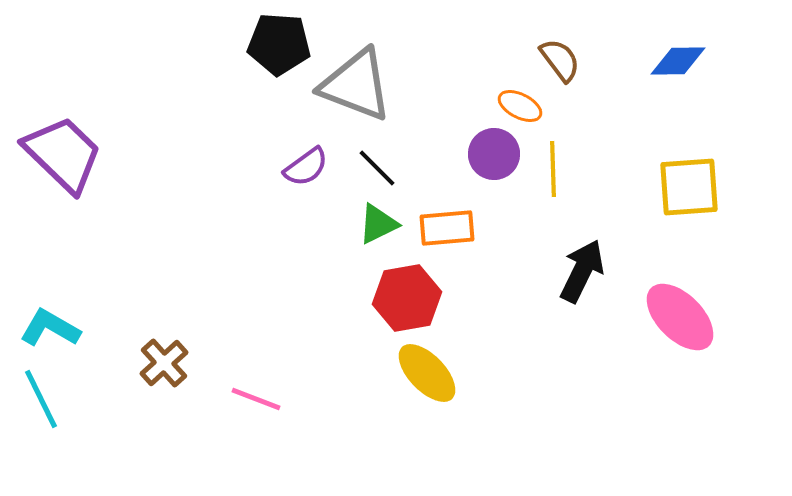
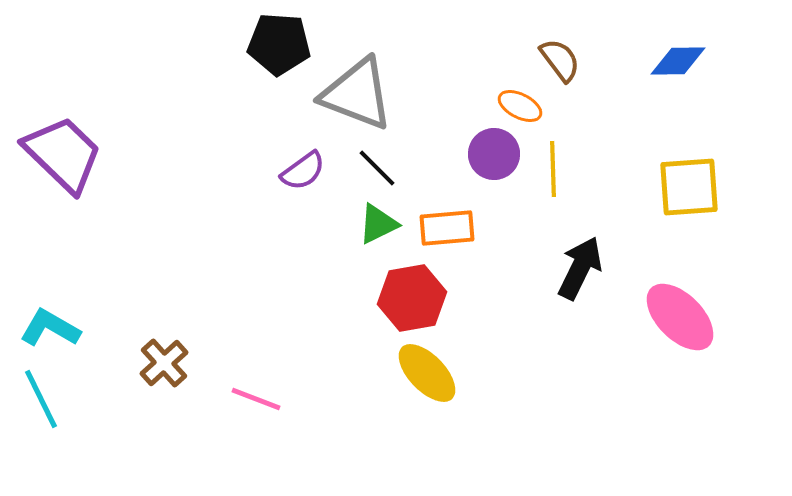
gray triangle: moved 1 px right, 9 px down
purple semicircle: moved 3 px left, 4 px down
black arrow: moved 2 px left, 3 px up
red hexagon: moved 5 px right
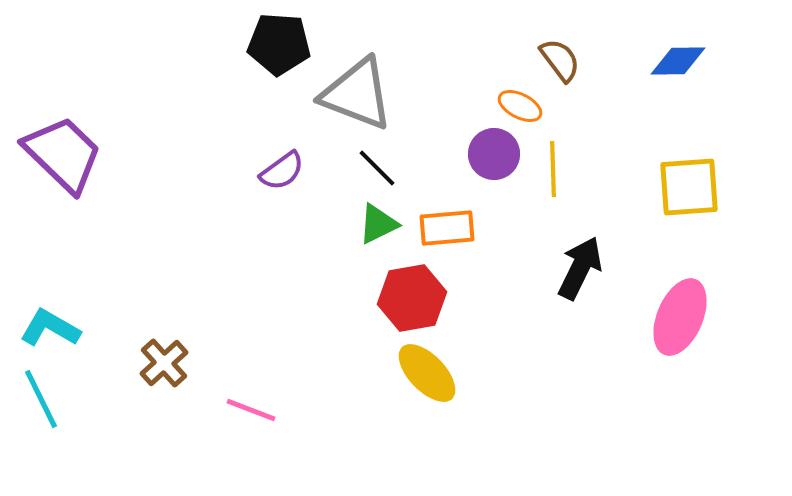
purple semicircle: moved 21 px left
pink ellipse: rotated 68 degrees clockwise
pink line: moved 5 px left, 11 px down
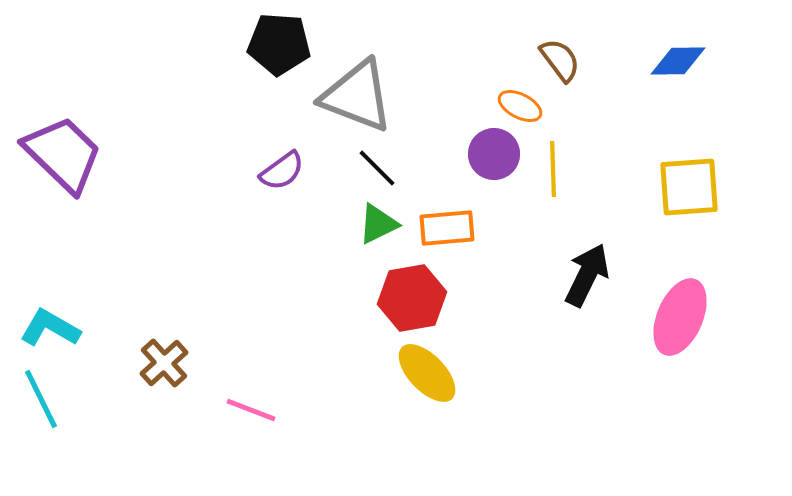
gray triangle: moved 2 px down
black arrow: moved 7 px right, 7 px down
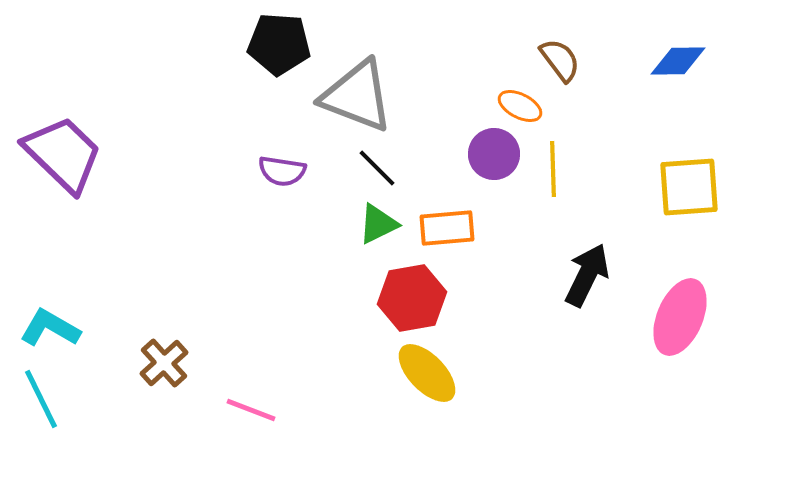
purple semicircle: rotated 45 degrees clockwise
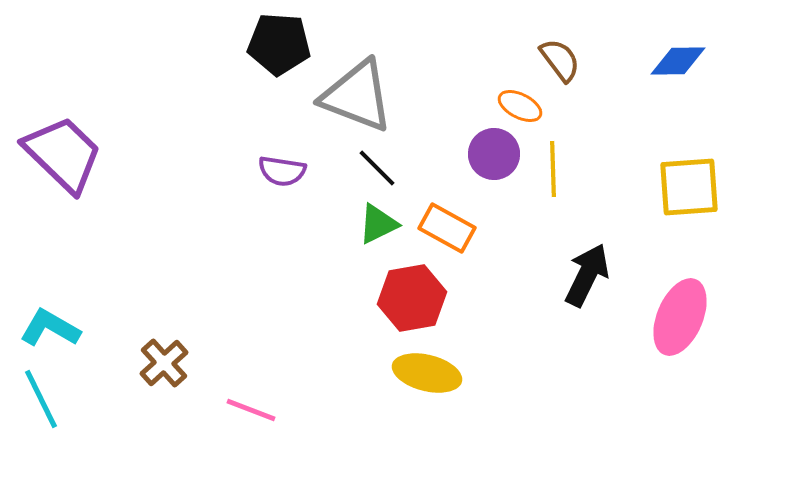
orange rectangle: rotated 34 degrees clockwise
yellow ellipse: rotated 32 degrees counterclockwise
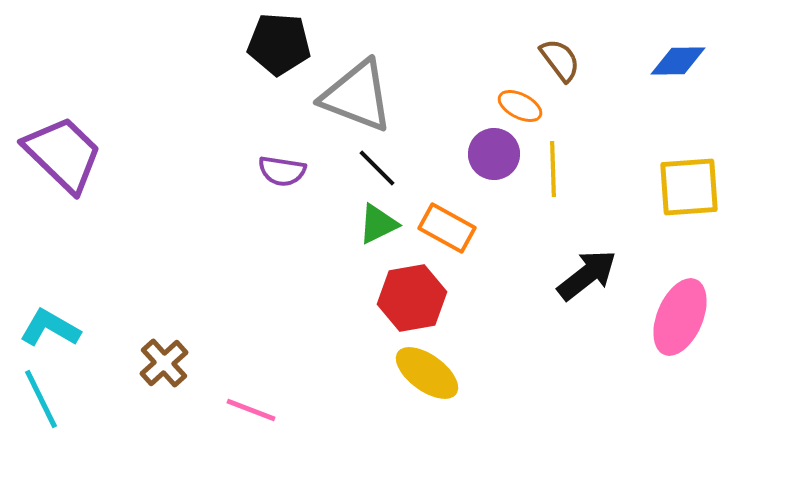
black arrow: rotated 26 degrees clockwise
yellow ellipse: rotated 22 degrees clockwise
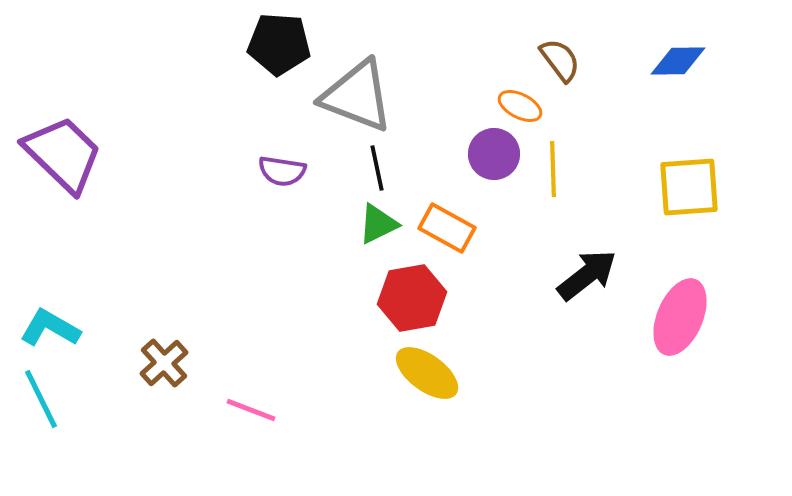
black line: rotated 33 degrees clockwise
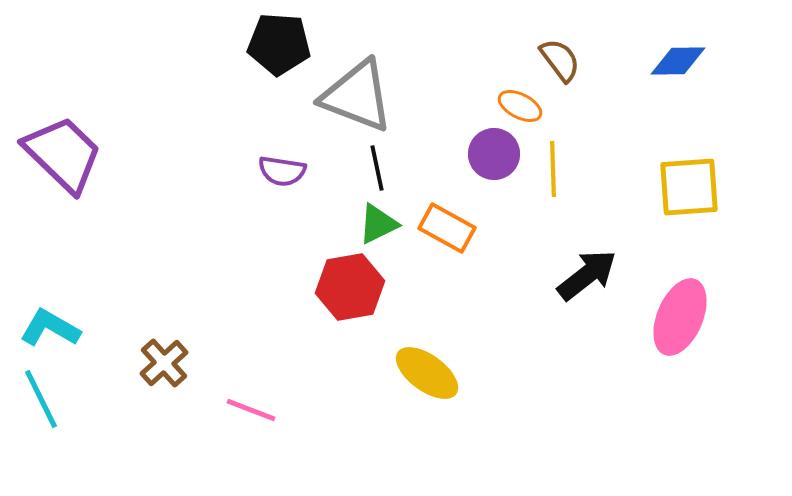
red hexagon: moved 62 px left, 11 px up
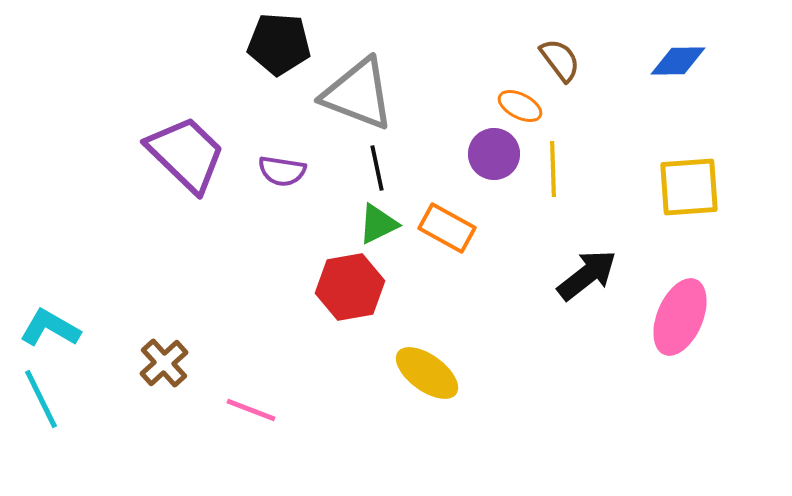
gray triangle: moved 1 px right, 2 px up
purple trapezoid: moved 123 px right
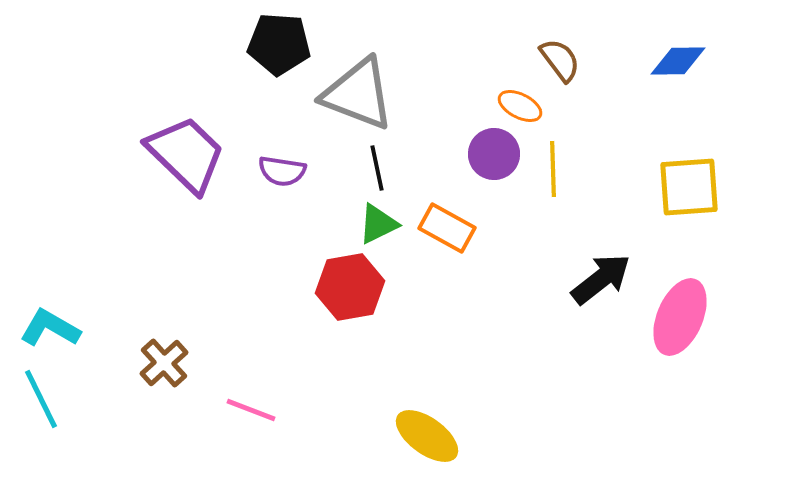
black arrow: moved 14 px right, 4 px down
yellow ellipse: moved 63 px down
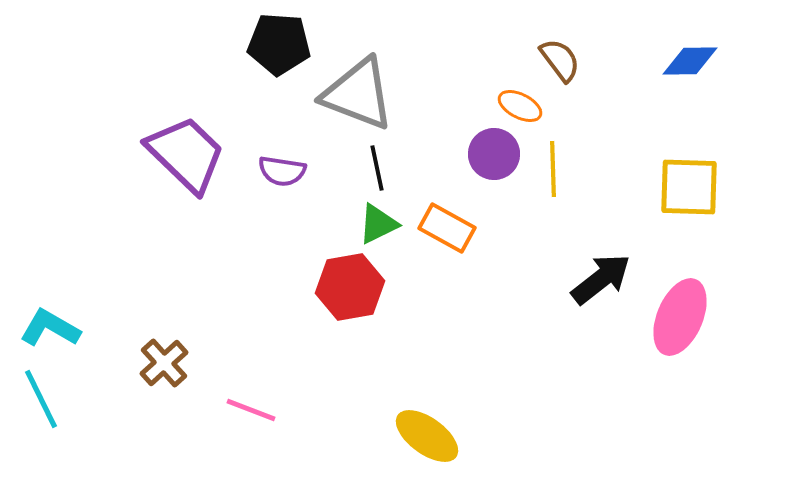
blue diamond: moved 12 px right
yellow square: rotated 6 degrees clockwise
